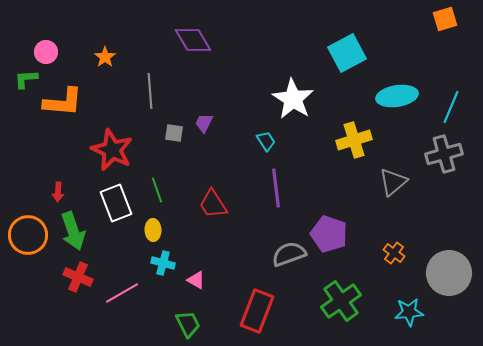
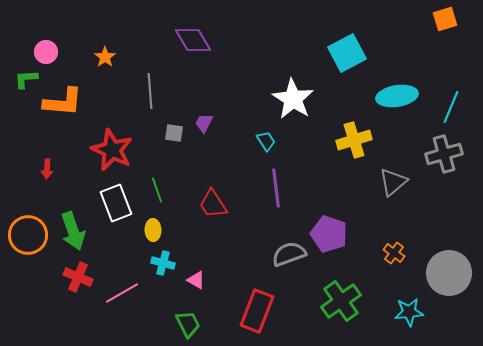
red arrow: moved 11 px left, 23 px up
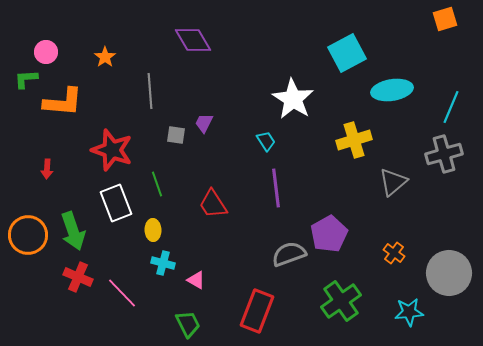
cyan ellipse: moved 5 px left, 6 px up
gray square: moved 2 px right, 2 px down
red star: rotated 6 degrees counterclockwise
green line: moved 6 px up
purple pentagon: rotated 24 degrees clockwise
pink line: rotated 76 degrees clockwise
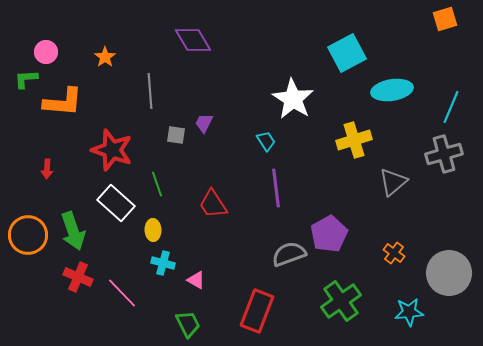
white rectangle: rotated 27 degrees counterclockwise
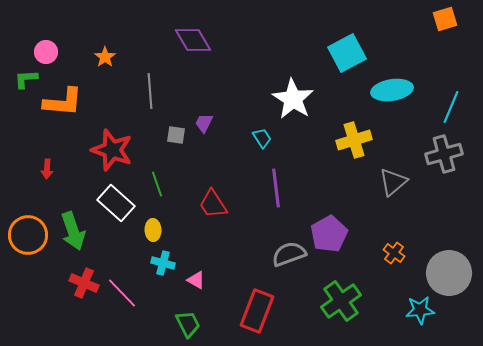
cyan trapezoid: moved 4 px left, 3 px up
red cross: moved 6 px right, 6 px down
cyan star: moved 11 px right, 2 px up
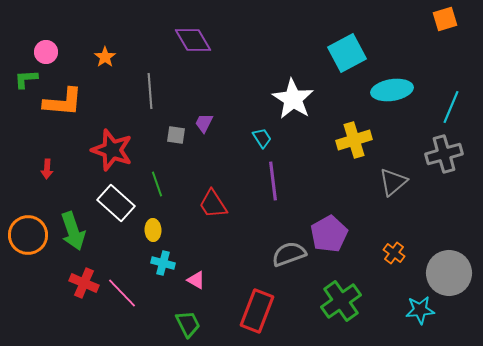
purple line: moved 3 px left, 7 px up
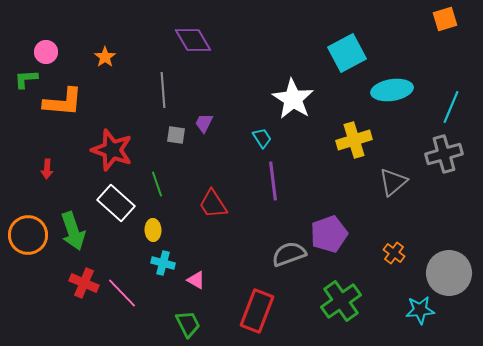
gray line: moved 13 px right, 1 px up
purple pentagon: rotated 9 degrees clockwise
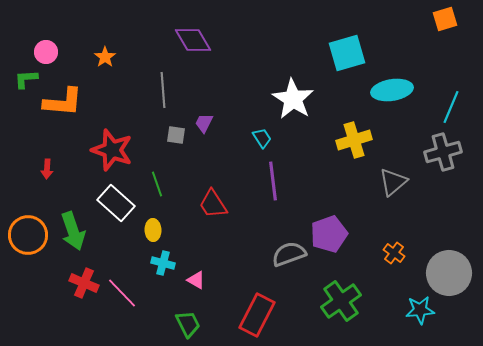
cyan square: rotated 12 degrees clockwise
gray cross: moved 1 px left, 2 px up
red rectangle: moved 4 px down; rotated 6 degrees clockwise
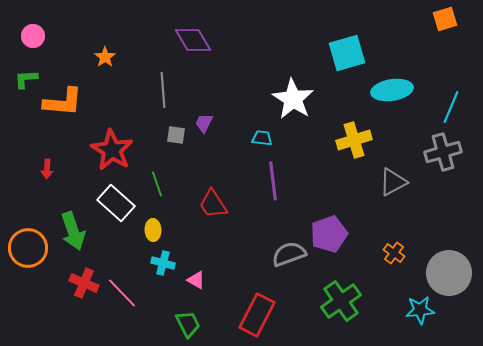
pink circle: moved 13 px left, 16 px up
cyan trapezoid: rotated 50 degrees counterclockwise
red star: rotated 12 degrees clockwise
gray triangle: rotated 12 degrees clockwise
orange circle: moved 13 px down
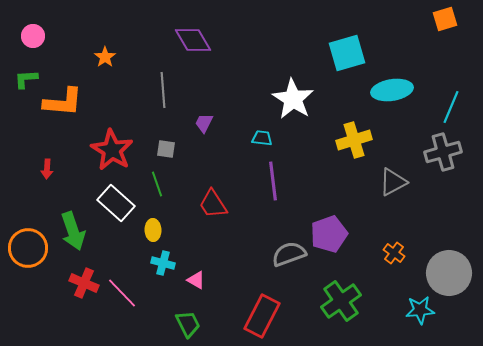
gray square: moved 10 px left, 14 px down
red rectangle: moved 5 px right, 1 px down
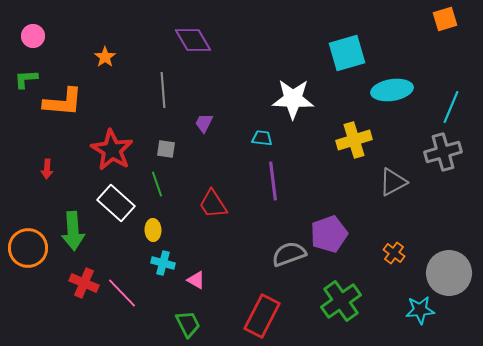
white star: rotated 30 degrees counterclockwise
green arrow: rotated 15 degrees clockwise
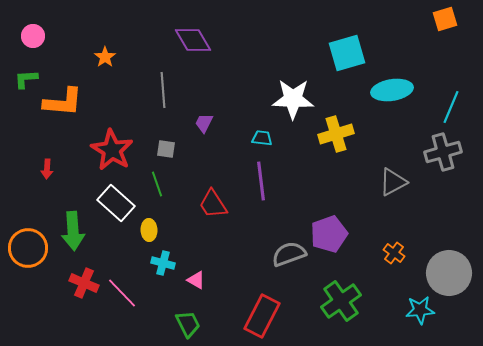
yellow cross: moved 18 px left, 6 px up
purple line: moved 12 px left
yellow ellipse: moved 4 px left
